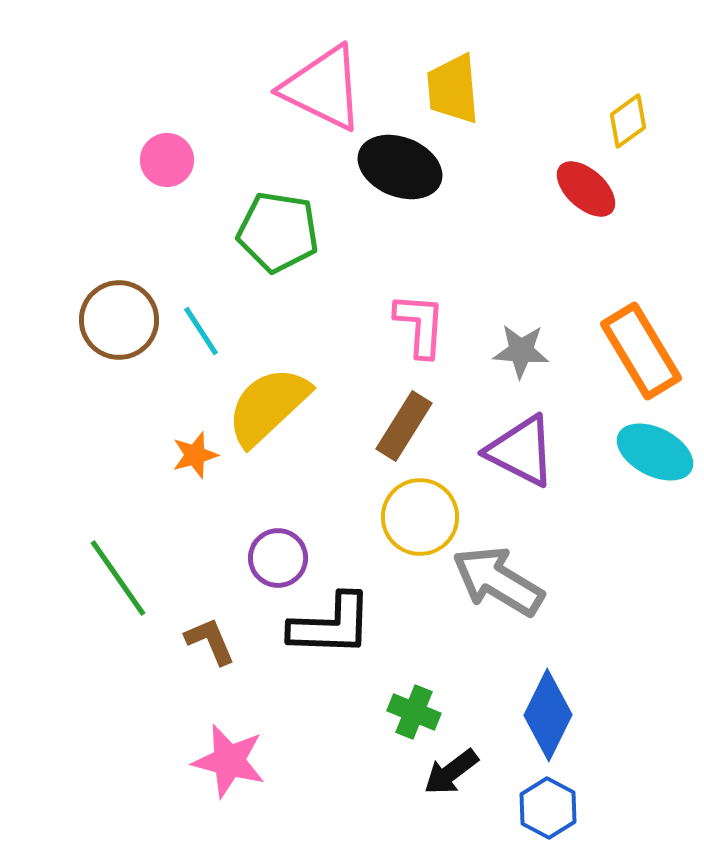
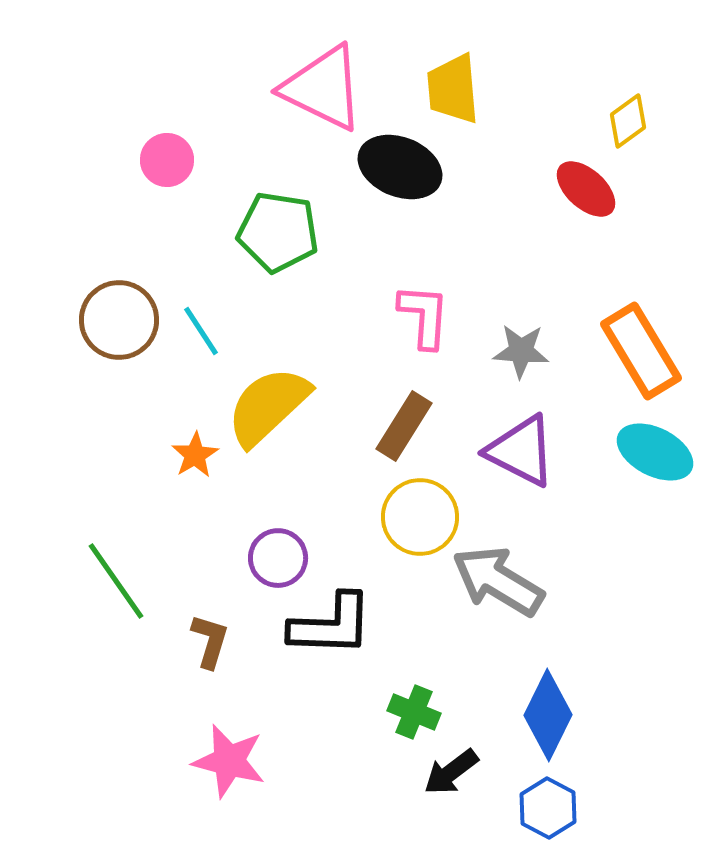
pink L-shape: moved 4 px right, 9 px up
orange star: rotated 15 degrees counterclockwise
green line: moved 2 px left, 3 px down
brown L-shape: rotated 40 degrees clockwise
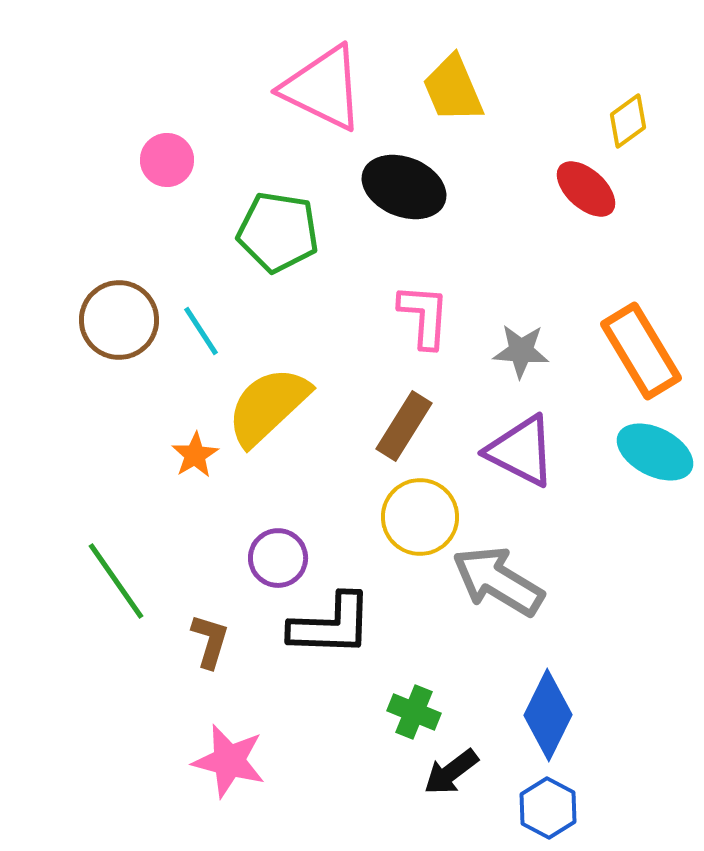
yellow trapezoid: rotated 18 degrees counterclockwise
black ellipse: moved 4 px right, 20 px down
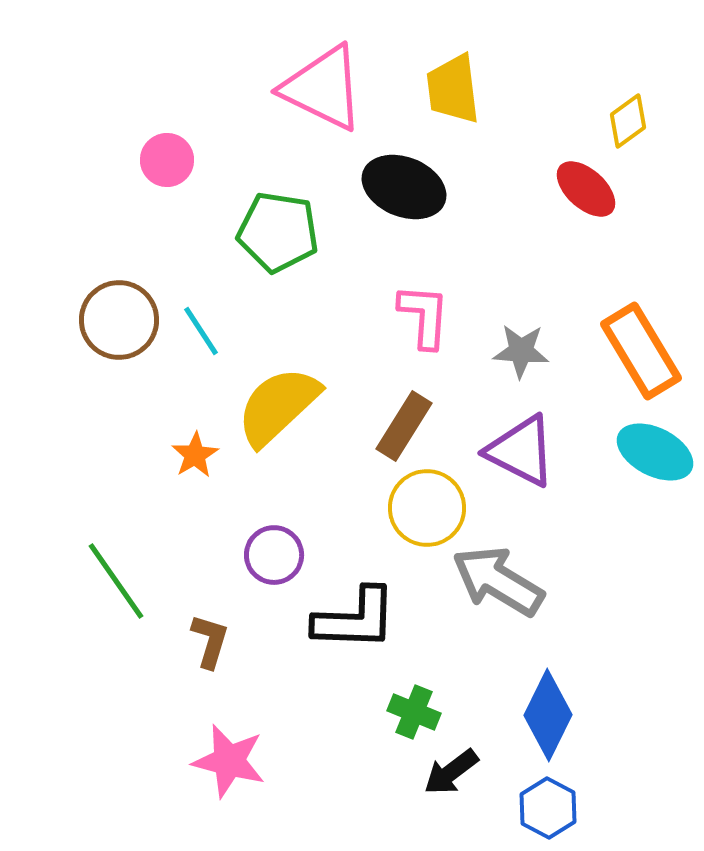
yellow trapezoid: rotated 16 degrees clockwise
yellow semicircle: moved 10 px right
yellow circle: moved 7 px right, 9 px up
purple circle: moved 4 px left, 3 px up
black L-shape: moved 24 px right, 6 px up
